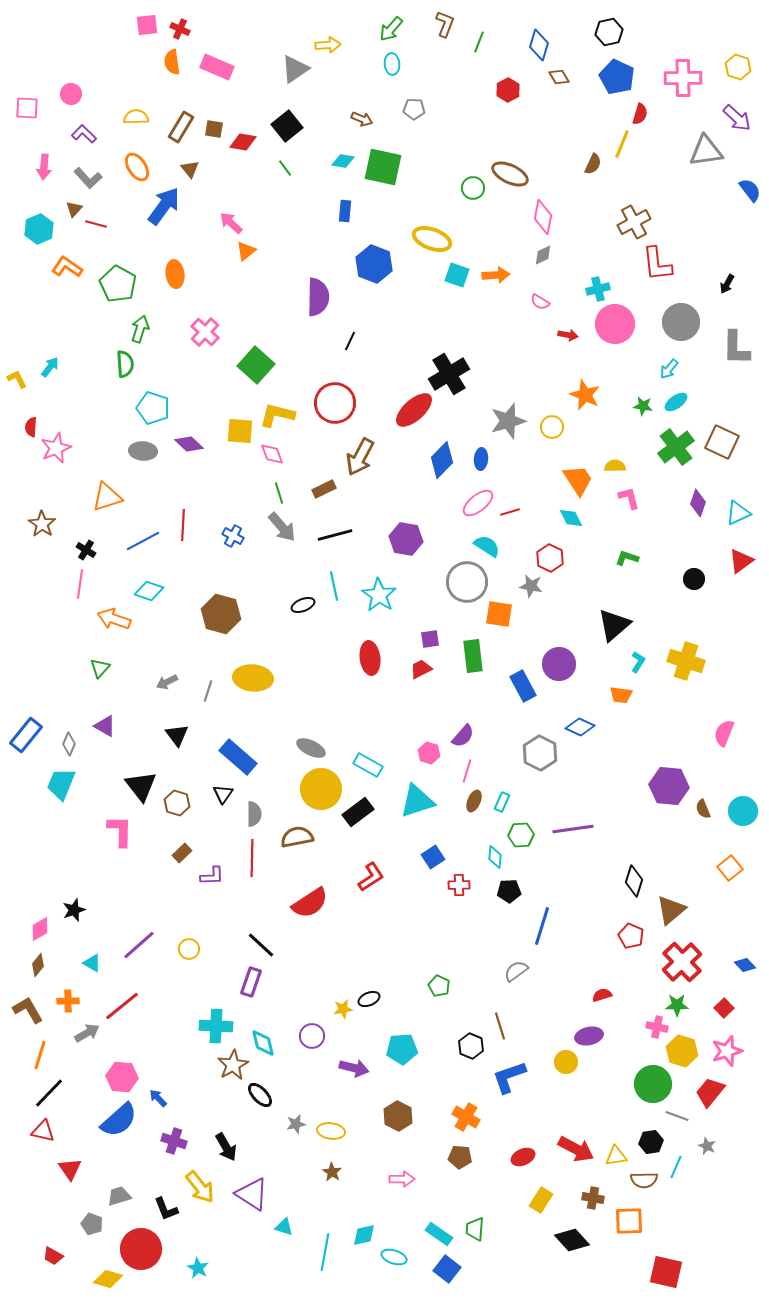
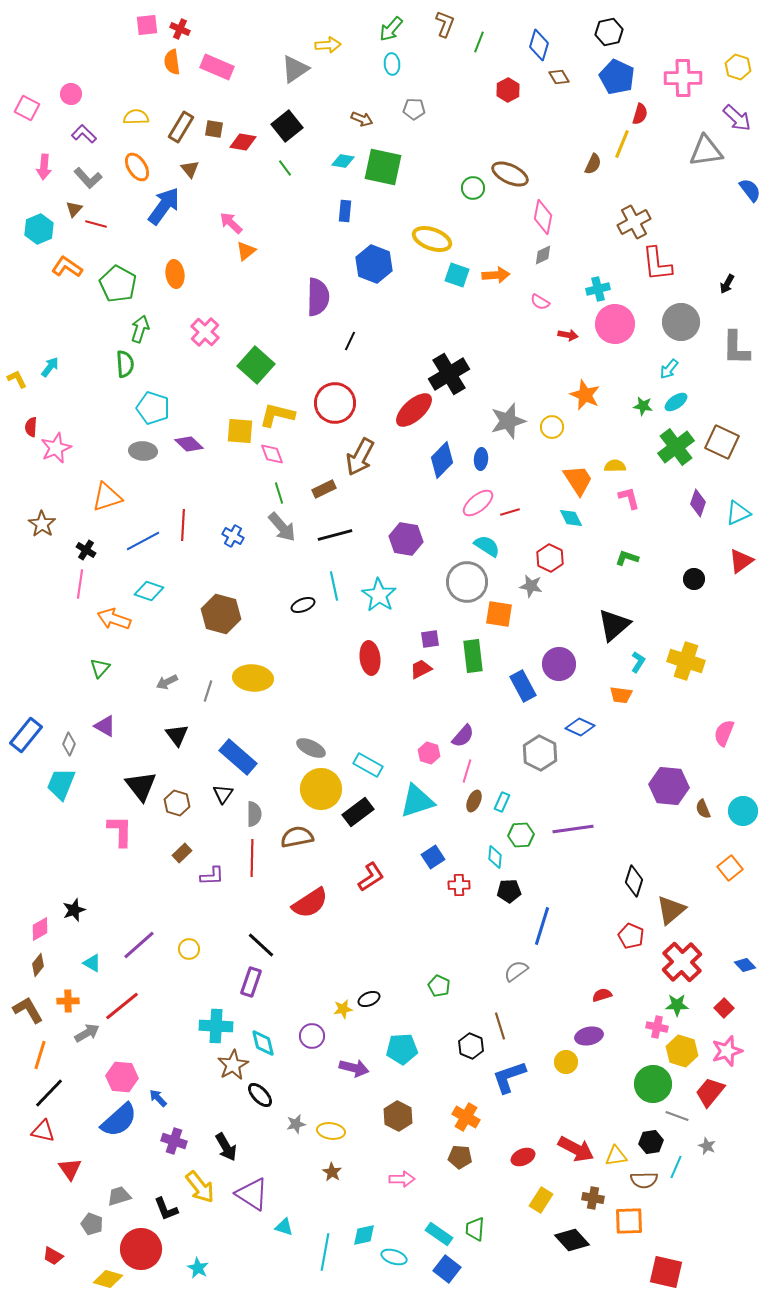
pink square at (27, 108): rotated 25 degrees clockwise
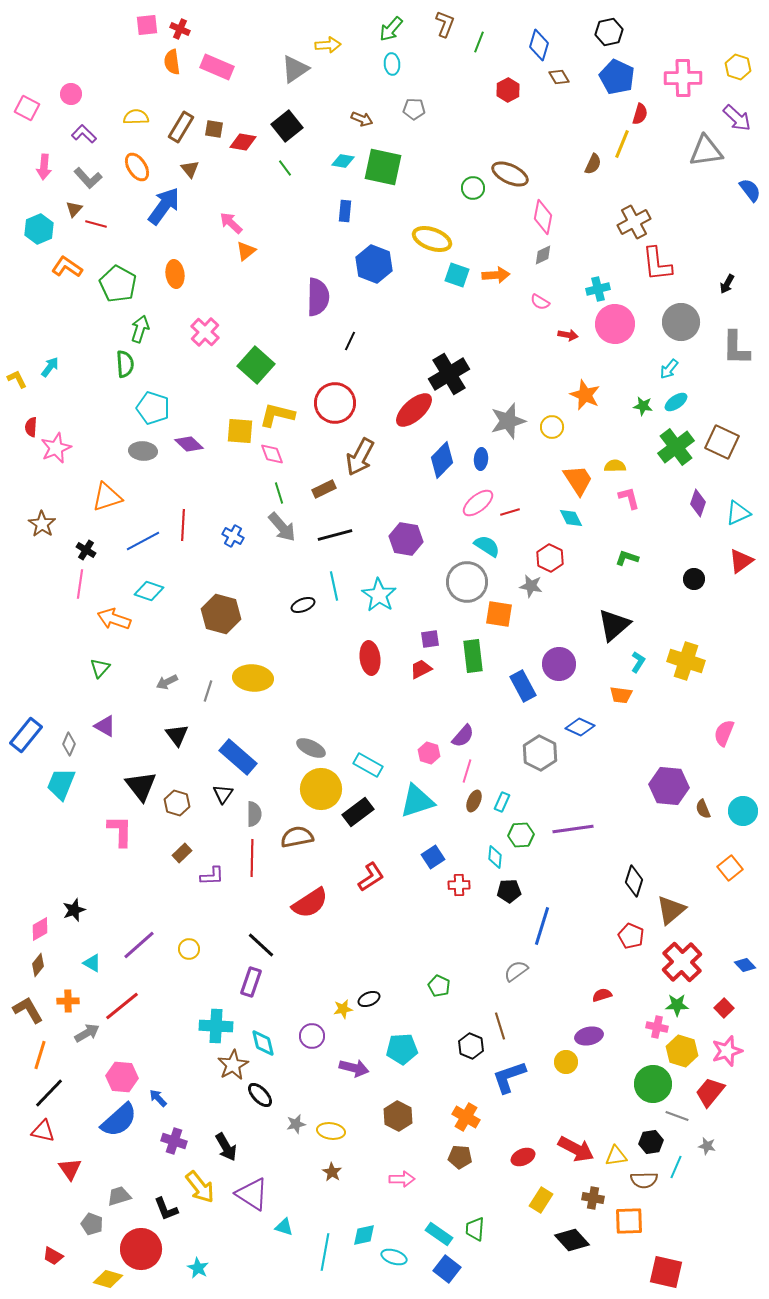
gray star at (707, 1146): rotated 12 degrees counterclockwise
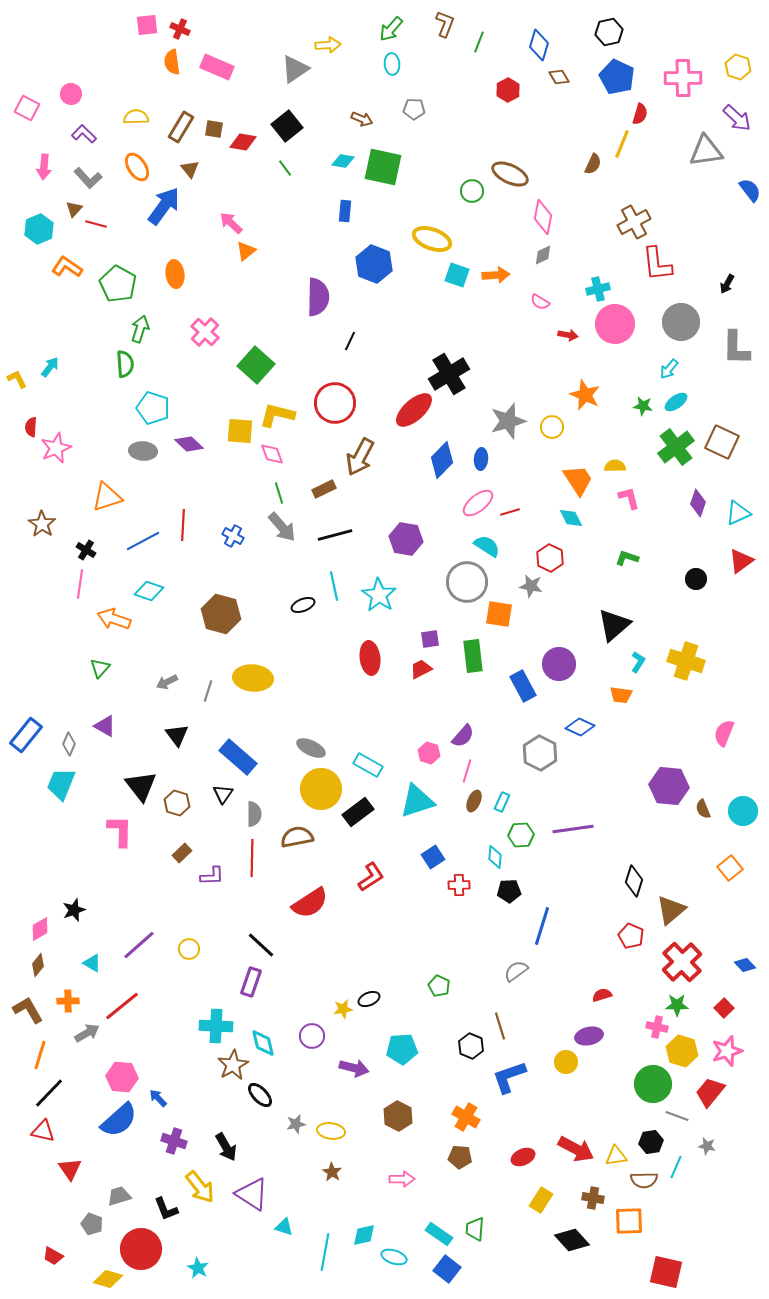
green circle at (473, 188): moved 1 px left, 3 px down
black circle at (694, 579): moved 2 px right
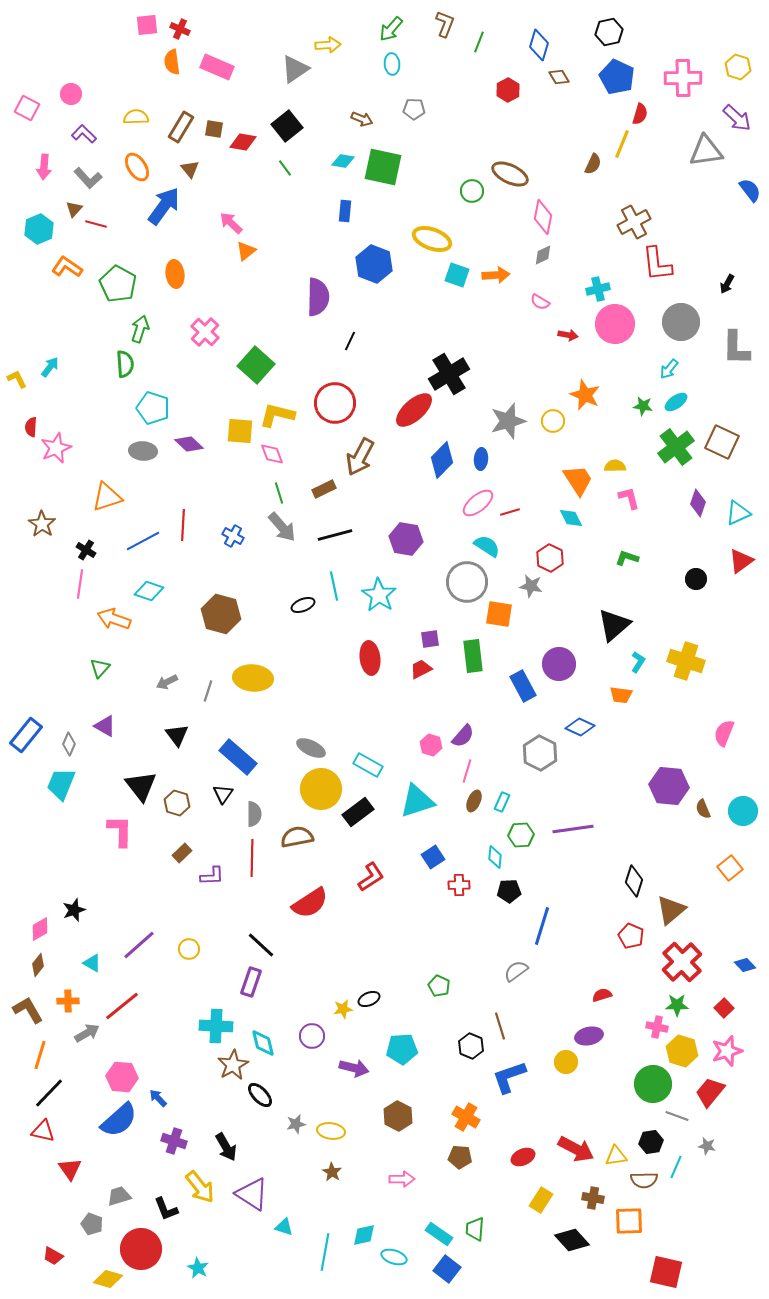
yellow circle at (552, 427): moved 1 px right, 6 px up
pink hexagon at (429, 753): moved 2 px right, 8 px up
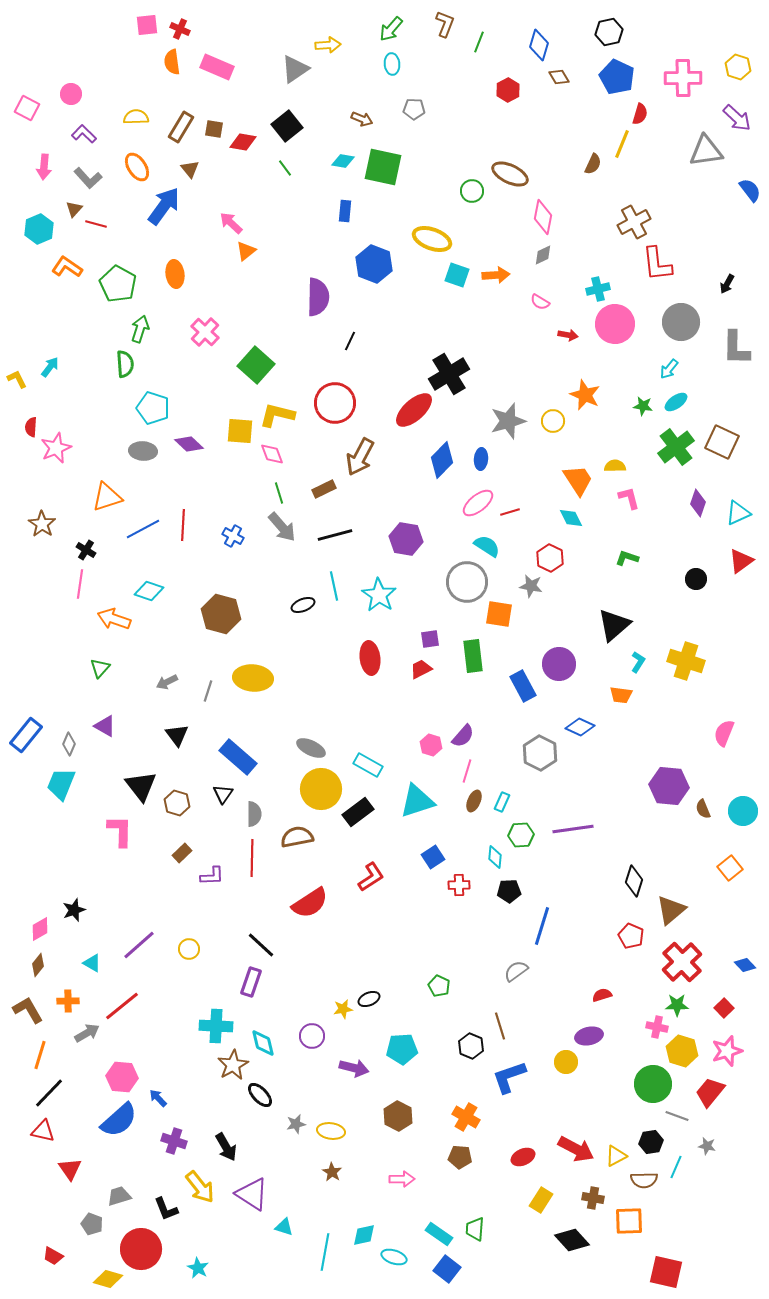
blue line at (143, 541): moved 12 px up
yellow triangle at (616, 1156): rotated 20 degrees counterclockwise
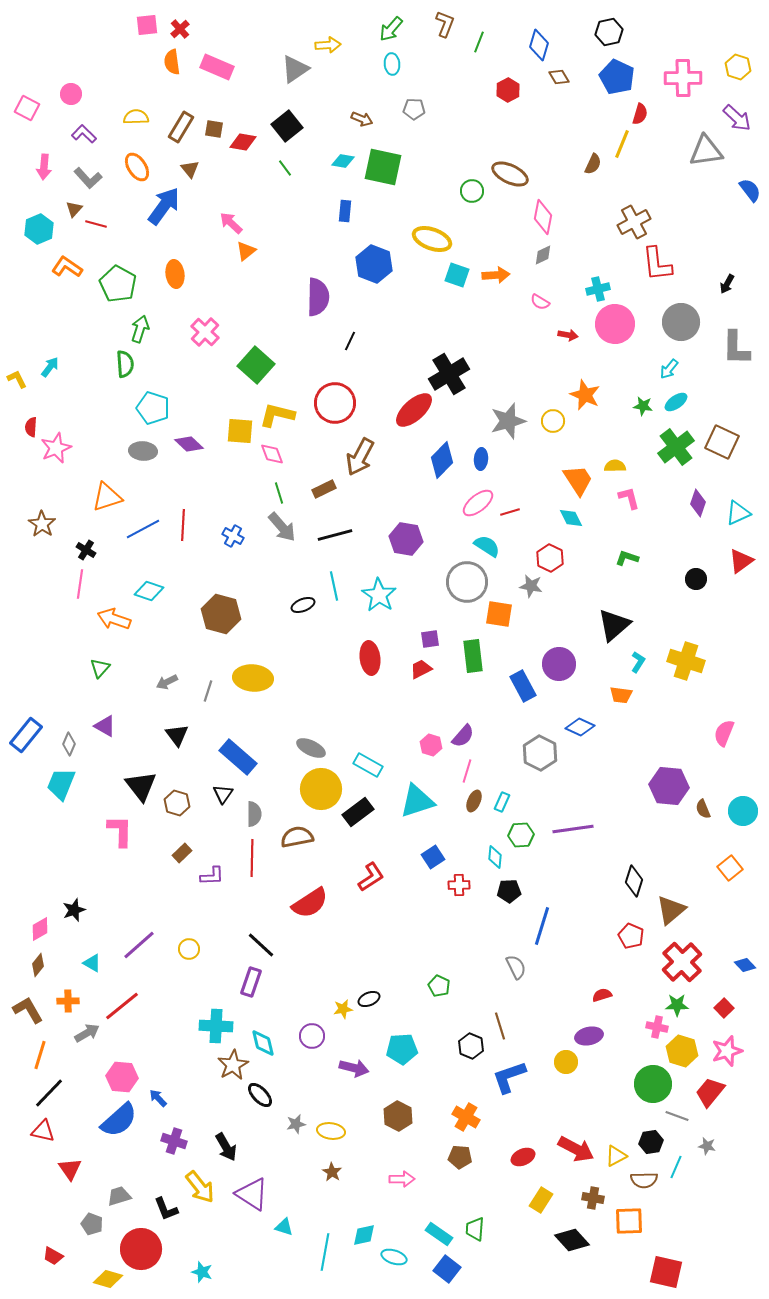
red cross at (180, 29): rotated 24 degrees clockwise
gray semicircle at (516, 971): moved 4 px up; rotated 100 degrees clockwise
cyan star at (198, 1268): moved 4 px right, 4 px down; rotated 10 degrees counterclockwise
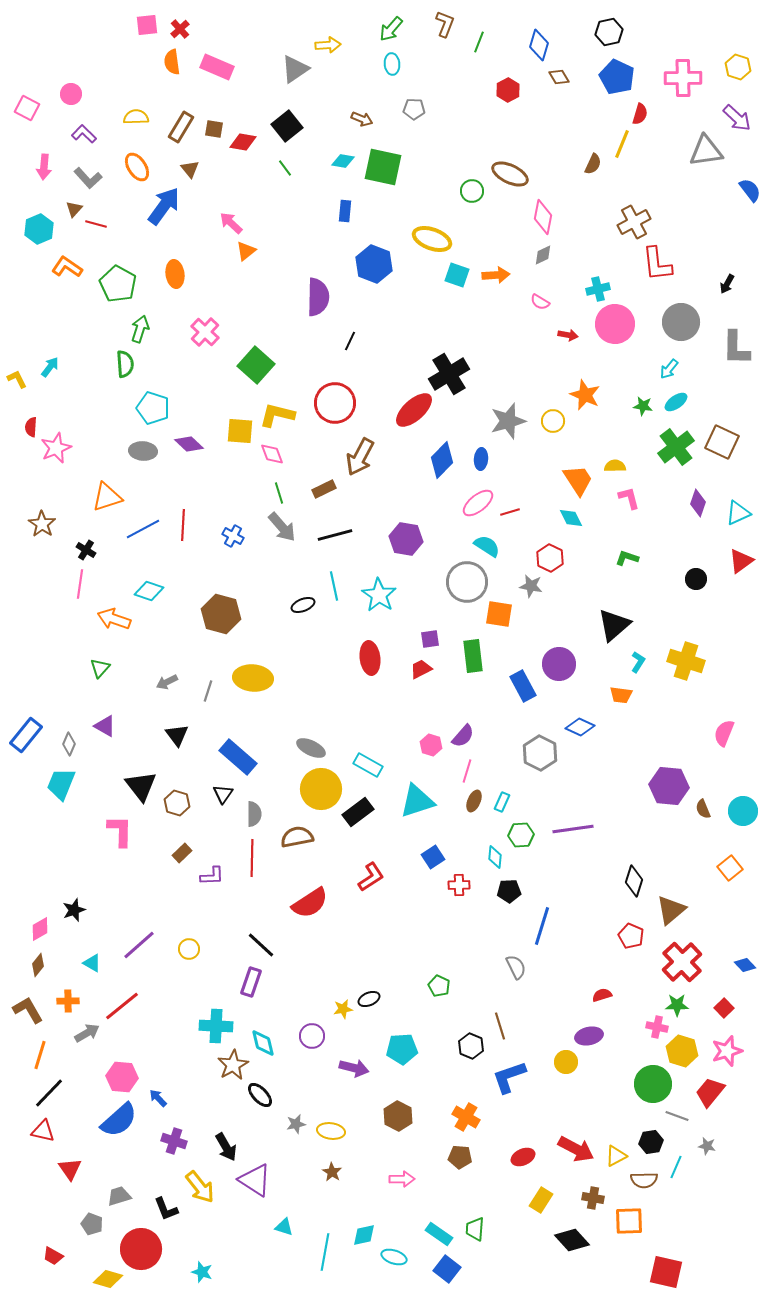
purple triangle at (252, 1194): moved 3 px right, 14 px up
